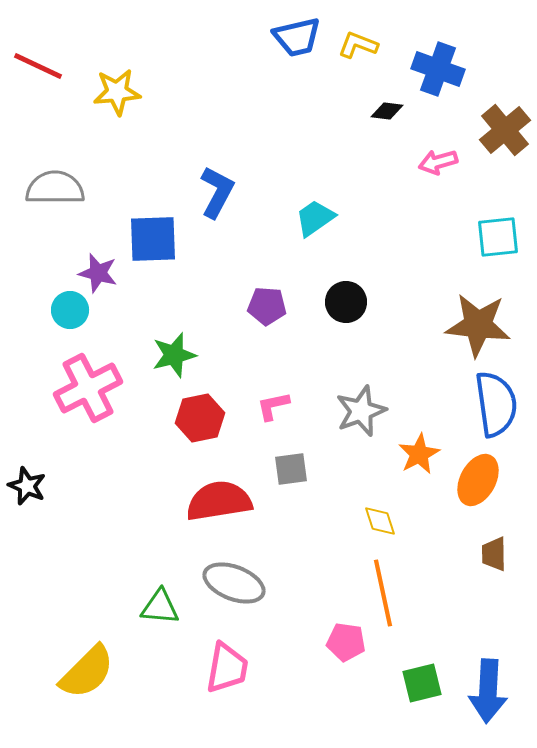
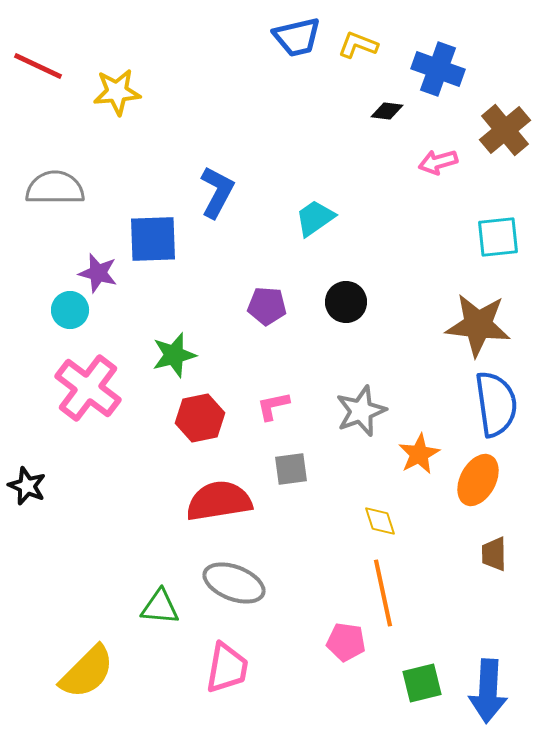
pink cross: rotated 26 degrees counterclockwise
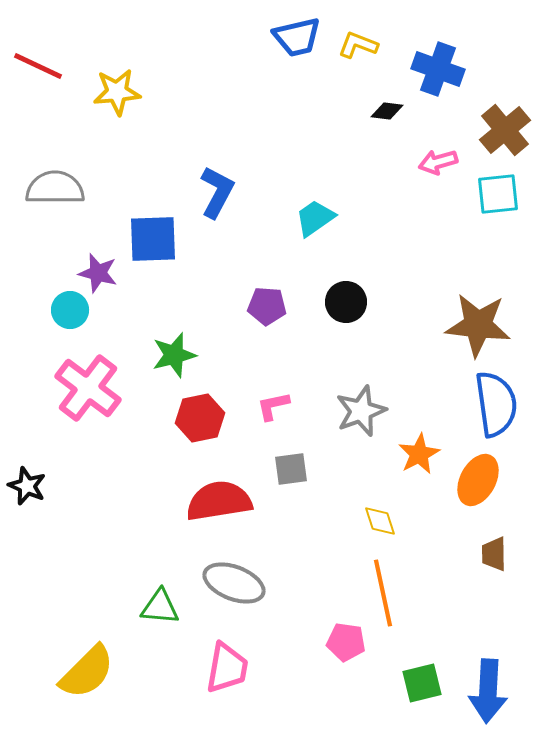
cyan square: moved 43 px up
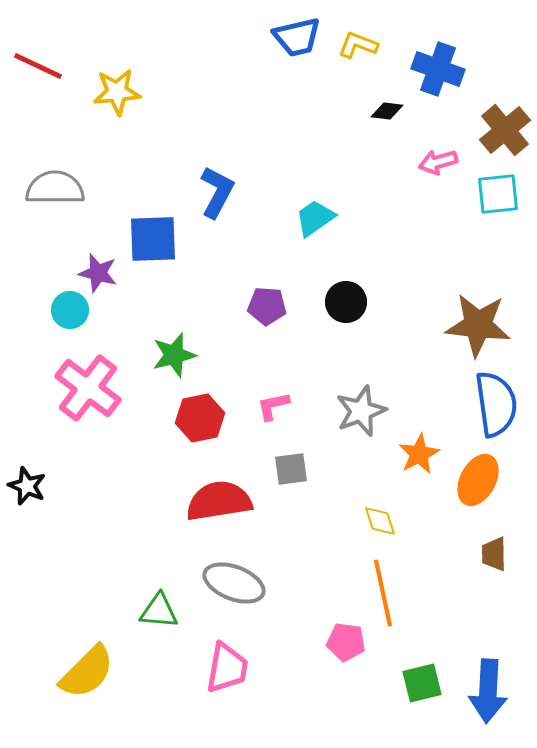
green triangle: moved 1 px left, 4 px down
